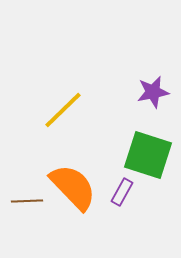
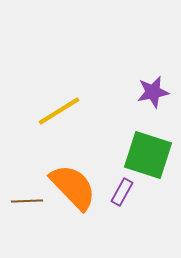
yellow line: moved 4 px left, 1 px down; rotated 12 degrees clockwise
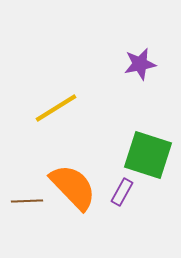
purple star: moved 13 px left, 28 px up
yellow line: moved 3 px left, 3 px up
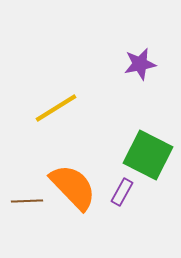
green square: rotated 9 degrees clockwise
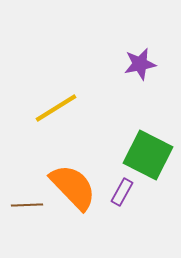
brown line: moved 4 px down
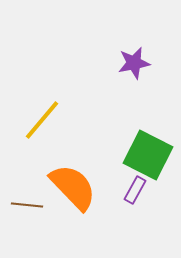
purple star: moved 6 px left, 1 px up
yellow line: moved 14 px left, 12 px down; rotated 18 degrees counterclockwise
purple rectangle: moved 13 px right, 2 px up
brown line: rotated 8 degrees clockwise
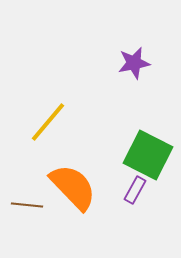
yellow line: moved 6 px right, 2 px down
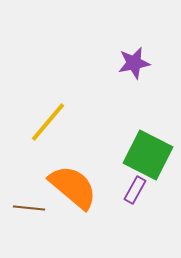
orange semicircle: rotated 6 degrees counterclockwise
brown line: moved 2 px right, 3 px down
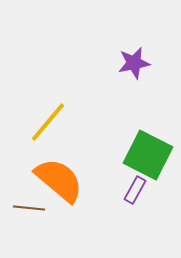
orange semicircle: moved 14 px left, 7 px up
